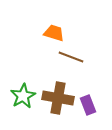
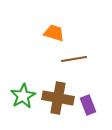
brown line: moved 3 px right, 2 px down; rotated 30 degrees counterclockwise
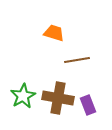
brown line: moved 3 px right, 1 px down
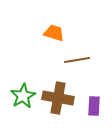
purple rectangle: moved 6 px right, 1 px down; rotated 24 degrees clockwise
